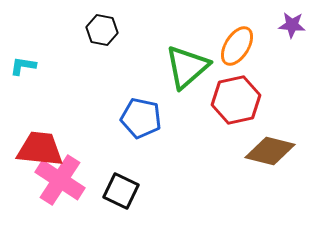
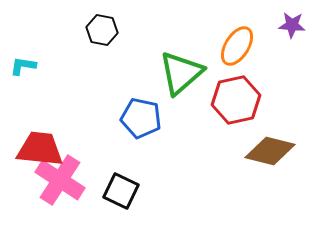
green triangle: moved 6 px left, 6 px down
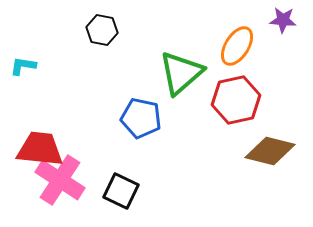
purple star: moved 9 px left, 5 px up
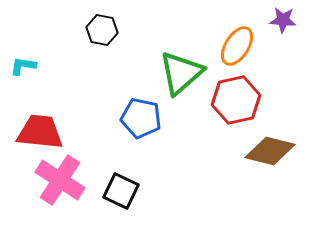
red trapezoid: moved 17 px up
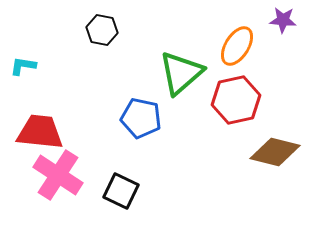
brown diamond: moved 5 px right, 1 px down
pink cross: moved 2 px left, 5 px up
